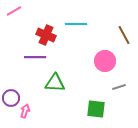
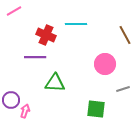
brown line: moved 1 px right
pink circle: moved 3 px down
gray line: moved 4 px right, 2 px down
purple circle: moved 2 px down
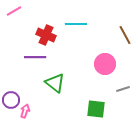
green triangle: rotated 35 degrees clockwise
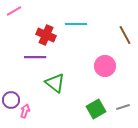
pink circle: moved 2 px down
gray line: moved 18 px down
green square: rotated 36 degrees counterclockwise
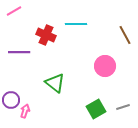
purple line: moved 16 px left, 5 px up
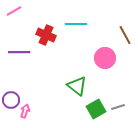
pink circle: moved 8 px up
green triangle: moved 22 px right, 3 px down
gray line: moved 5 px left
